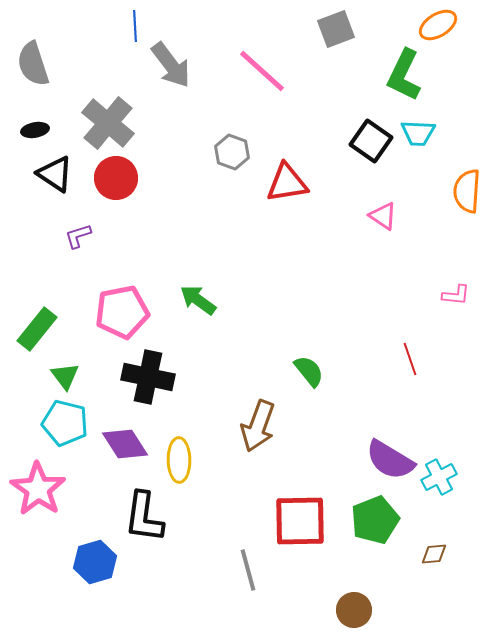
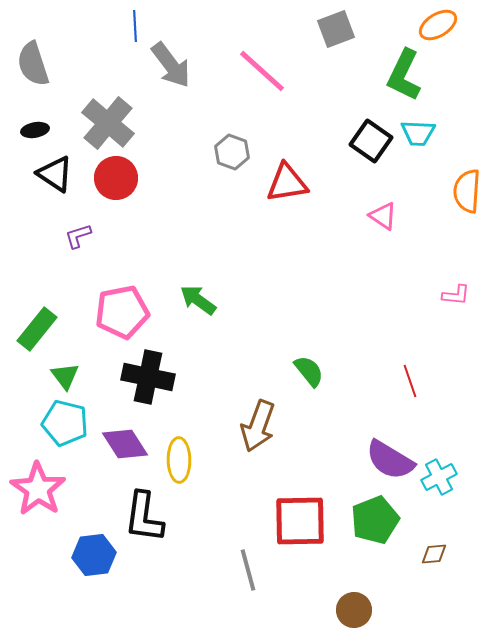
red line: moved 22 px down
blue hexagon: moved 1 px left, 7 px up; rotated 9 degrees clockwise
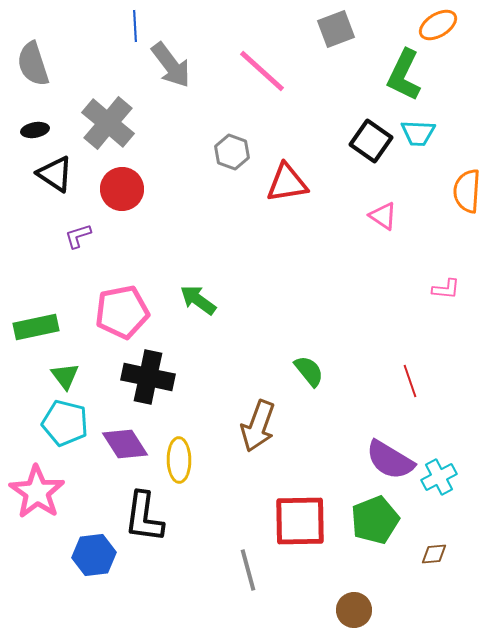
red circle: moved 6 px right, 11 px down
pink L-shape: moved 10 px left, 6 px up
green rectangle: moved 1 px left, 2 px up; rotated 39 degrees clockwise
pink star: moved 1 px left, 3 px down
